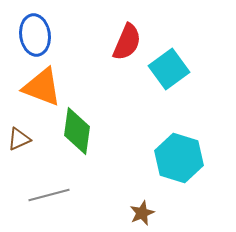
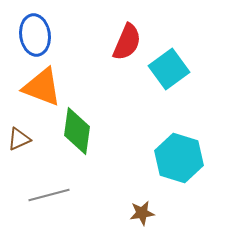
brown star: rotated 15 degrees clockwise
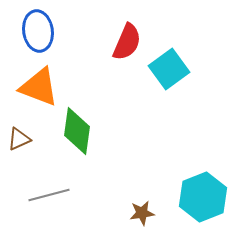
blue ellipse: moved 3 px right, 4 px up
orange triangle: moved 3 px left
cyan hexagon: moved 24 px right, 39 px down; rotated 21 degrees clockwise
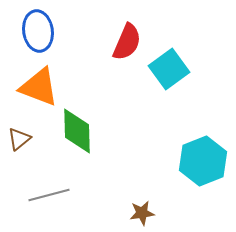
green diamond: rotated 9 degrees counterclockwise
brown triangle: rotated 15 degrees counterclockwise
cyan hexagon: moved 36 px up
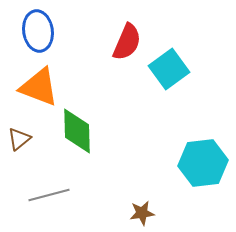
cyan hexagon: moved 2 px down; rotated 15 degrees clockwise
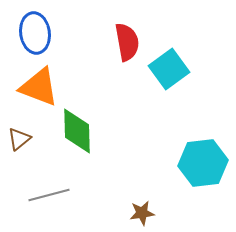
blue ellipse: moved 3 px left, 2 px down
red semicircle: rotated 33 degrees counterclockwise
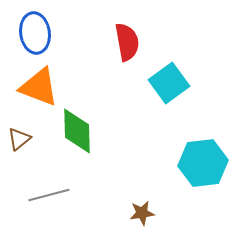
cyan square: moved 14 px down
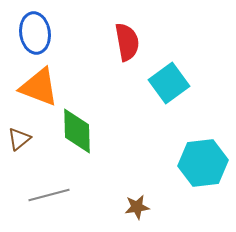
brown star: moved 5 px left, 6 px up
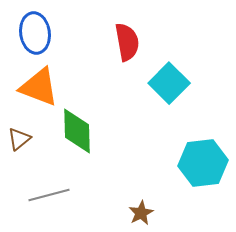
cyan square: rotated 9 degrees counterclockwise
brown star: moved 4 px right, 6 px down; rotated 20 degrees counterclockwise
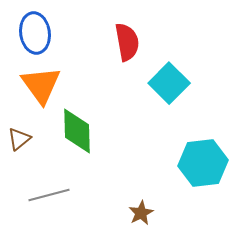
orange triangle: moved 2 px right, 2 px up; rotated 33 degrees clockwise
